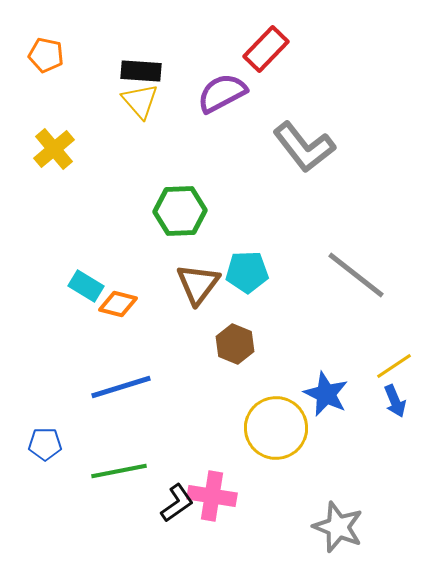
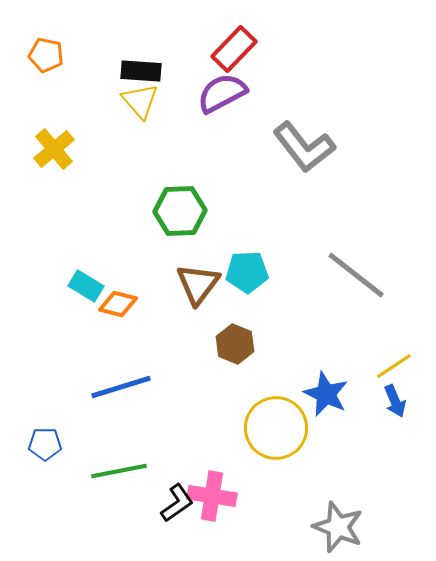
red rectangle: moved 32 px left
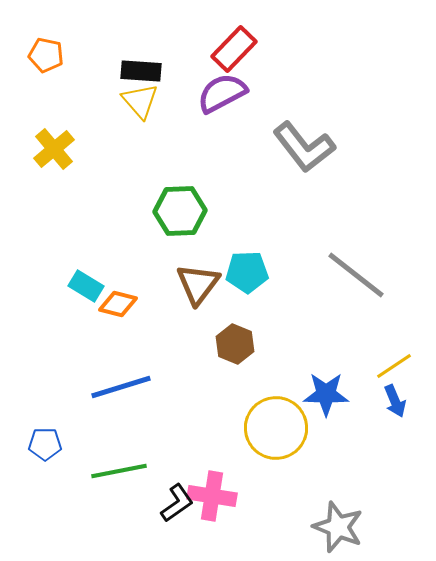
blue star: rotated 24 degrees counterclockwise
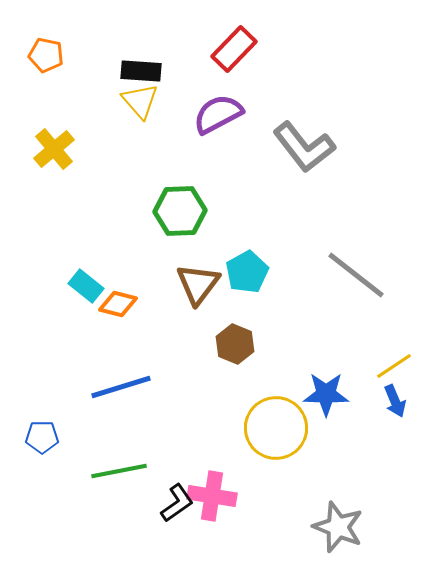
purple semicircle: moved 4 px left, 21 px down
cyan pentagon: rotated 27 degrees counterclockwise
cyan rectangle: rotated 8 degrees clockwise
blue pentagon: moved 3 px left, 7 px up
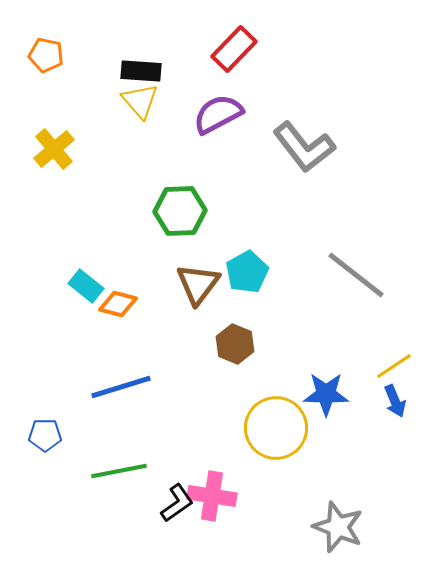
blue pentagon: moved 3 px right, 2 px up
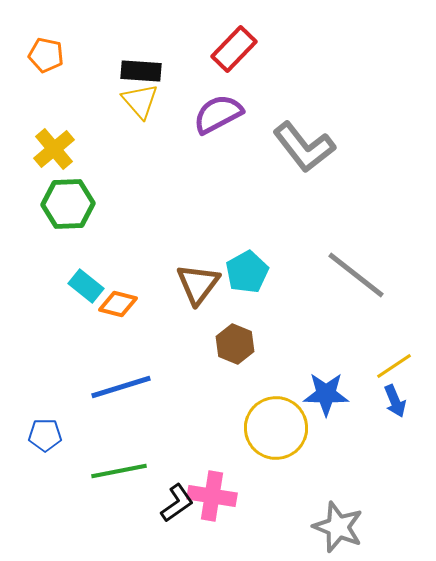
green hexagon: moved 112 px left, 7 px up
